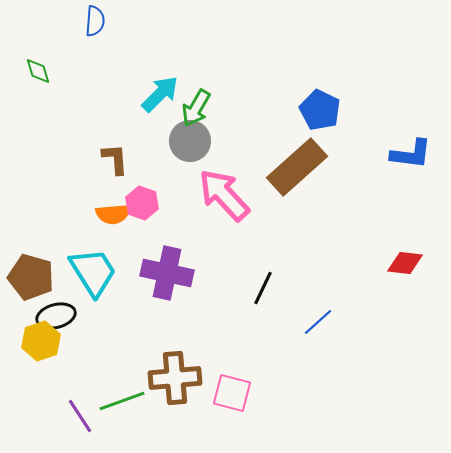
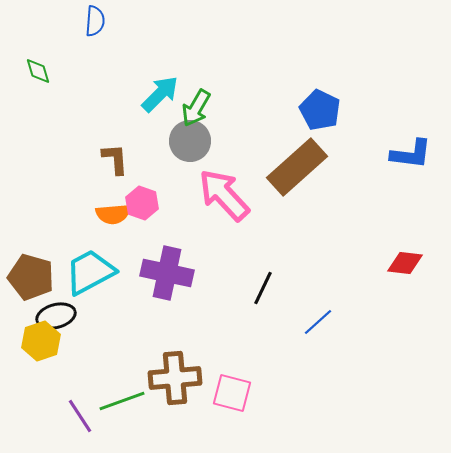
cyan trapezoid: moved 3 px left; rotated 86 degrees counterclockwise
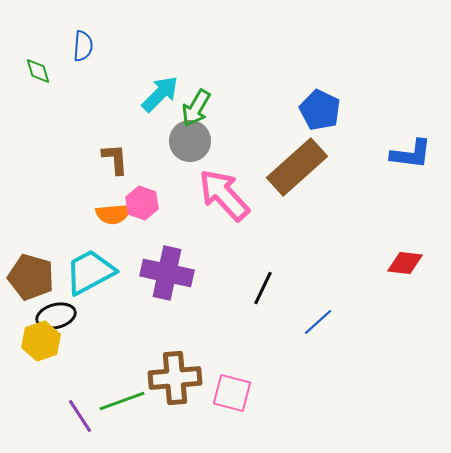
blue semicircle: moved 12 px left, 25 px down
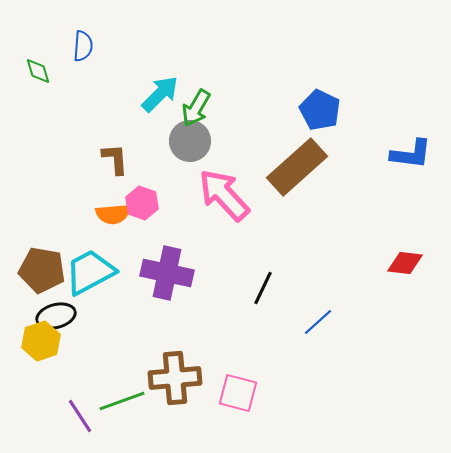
brown pentagon: moved 11 px right, 7 px up; rotated 6 degrees counterclockwise
pink square: moved 6 px right
